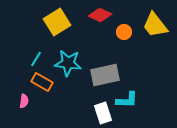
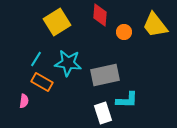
red diamond: rotated 70 degrees clockwise
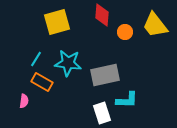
red diamond: moved 2 px right
yellow square: rotated 16 degrees clockwise
orange circle: moved 1 px right
white rectangle: moved 1 px left
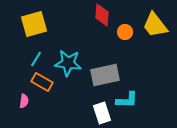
yellow square: moved 23 px left, 2 px down
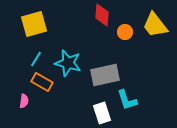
cyan star: rotated 8 degrees clockwise
cyan L-shape: rotated 70 degrees clockwise
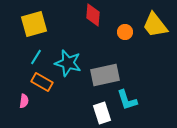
red diamond: moved 9 px left
cyan line: moved 2 px up
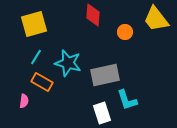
yellow trapezoid: moved 1 px right, 6 px up
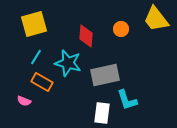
red diamond: moved 7 px left, 21 px down
orange circle: moved 4 px left, 3 px up
pink semicircle: rotated 104 degrees clockwise
white rectangle: rotated 25 degrees clockwise
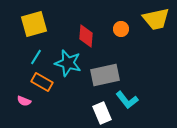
yellow trapezoid: rotated 64 degrees counterclockwise
cyan L-shape: rotated 20 degrees counterclockwise
white rectangle: rotated 30 degrees counterclockwise
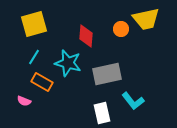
yellow trapezoid: moved 10 px left
cyan line: moved 2 px left
gray rectangle: moved 2 px right, 1 px up
cyan L-shape: moved 6 px right, 1 px down
white rectangle: rotated 10 degrees clockwise
